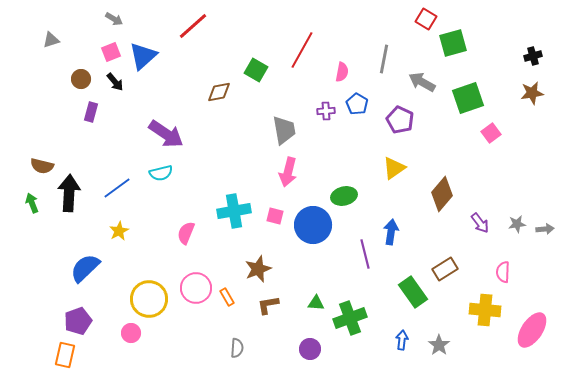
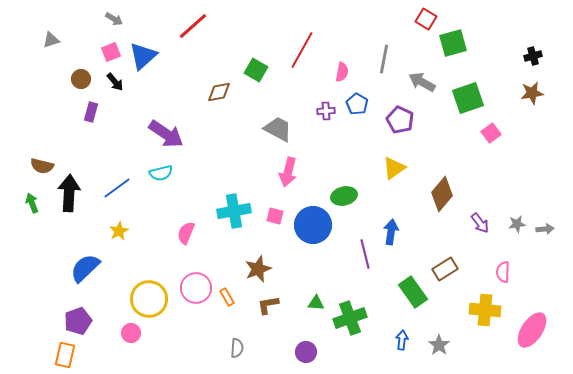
gray trapezoid at (284, 130): moved 6 px left, 1 px up; rotated 52 degrees counterclockwise
purple circle at (310, 349): moved 4 px left, 3 px down
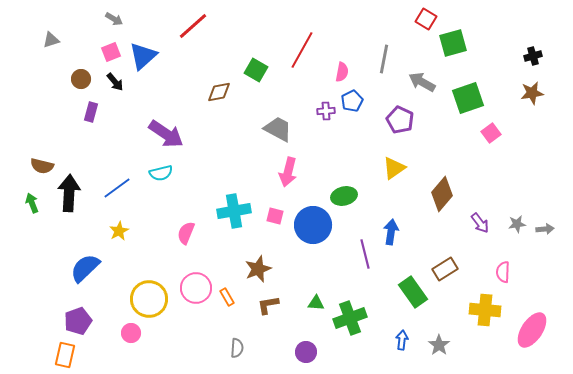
blue pentagon at (357, 104): moved 5 px left, 3 px up; rotated 15 degrees clockwise
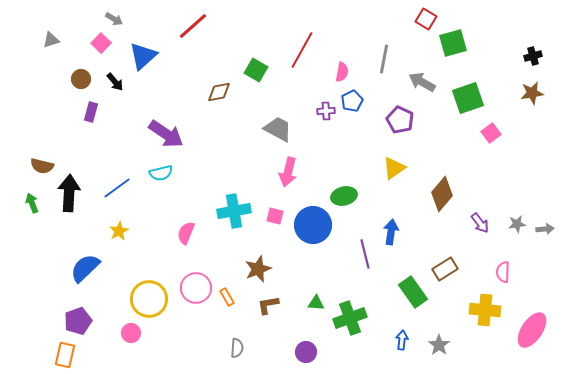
pink square at (111, 52): moved 10 px left, 9 px up; rotated 24 degrees counterclockwise
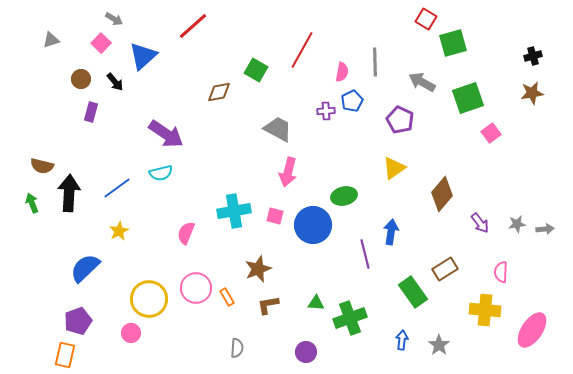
gray line at (384, 59): moved 9 px left, 3 px down; rotated 12 degrees counterclockwise
pink semicircle at (503, 272): moved 2 px left
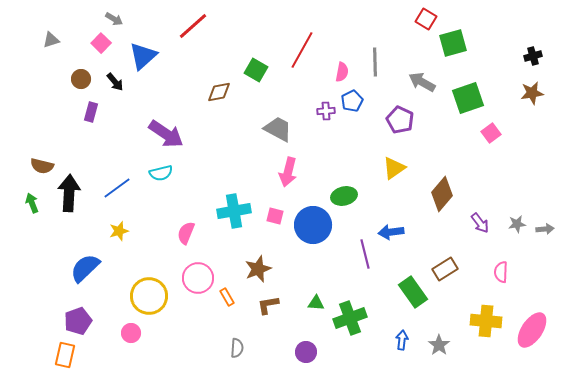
yellow star at (119, 231): rotated 12 degrees clockwise
blue arrow at (391, 232): rotated 105 degrees counterclockwise
pink circle at (196, 288): moved 2 px right, 10 px up
yellow circle at (149, 299): moved 3 px up
yellow cross at (485, 310): moved 1 px right, 11 px down
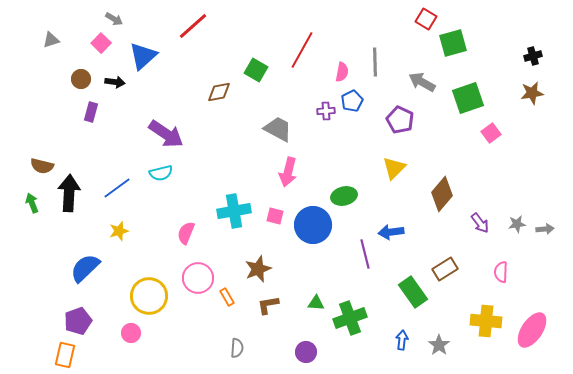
black arrow at (115, 82): rotated 42 degrees counterclockwise
yellow triangle at (394, 168): rotated 10 degrees counterclockwise
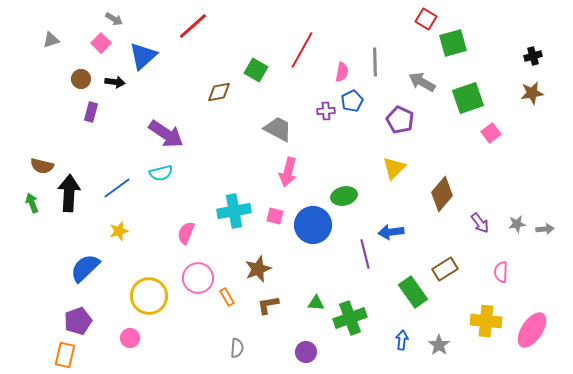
pink circle at (131, 333): moved 1 px left, 5 px down
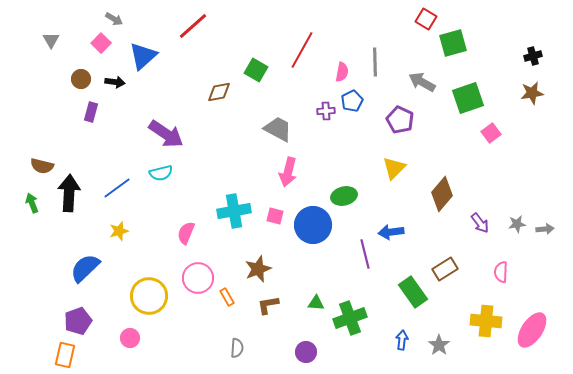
gray triangle at (51, 40): rotated 42 degrees counterclockwise
